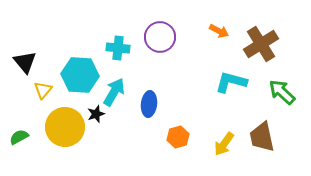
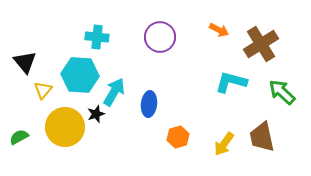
orange arrow: moved 1 px up
cyan cross: moved 21 px left, 11 px up
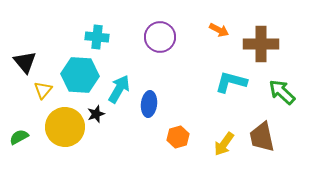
brown cross: rotated 32 degrees clockwise
cyan arrow: moved 5 px right, 3 px up
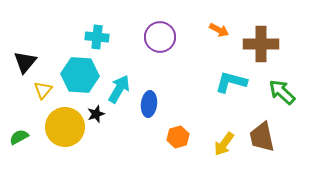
black triangle: rotated 20 degrees clockwise
